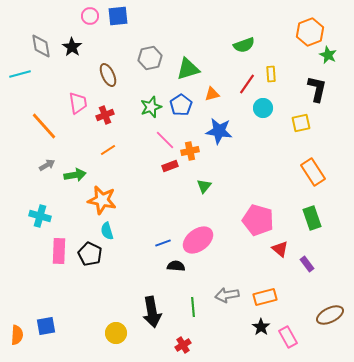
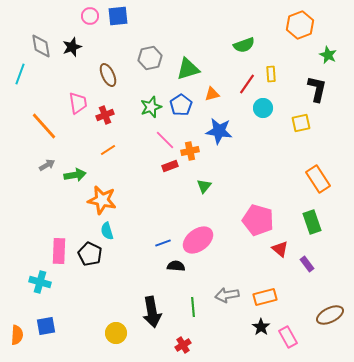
orange hexagon at (310, 32): moved 10 px left, 7 px up
black star at (72, 47): rotated 18 degrees clockwise
cyan line at (20, 74): rotated 55 degrees counterclockwise
orange rectangle at (313, 172): moved 5 px right, 7 px down
cyan cross at (40, 216): moved 66 px down
green rectangle at (312, 218): moved 4 px down
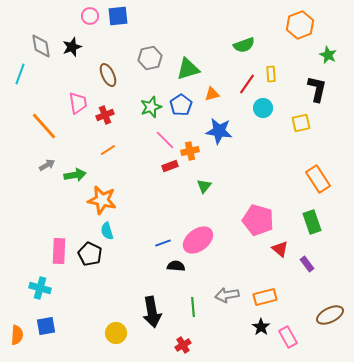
cyan cross at (40, 282): moved 6 px down
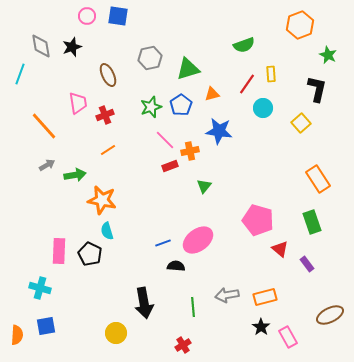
pink circle at (90, 16): moved 3 px left
blue square at (118, 16): rotated 15 degrees clockwise
yellow square at (301, 123): rotated 30 degrees counterclockwise
black arrow at (152, 312): moved 8 px left, 9 px up
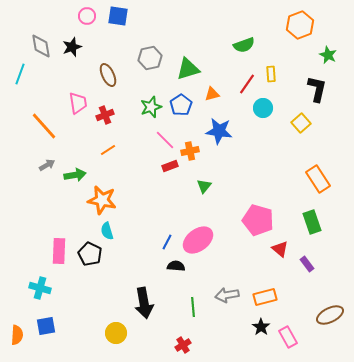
blue line at (163, 243): moved 4 px right, 1 px up; rotated 42 degrees counterclockwise
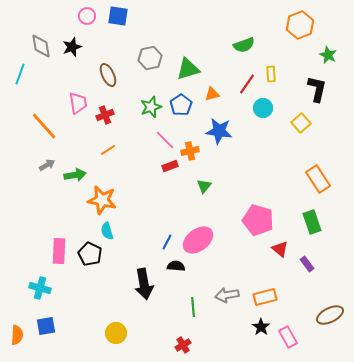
black arrow at (144, 303): moved 19 px up
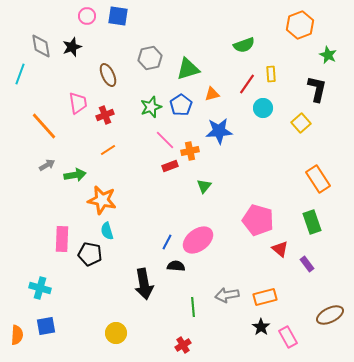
blue star at (219, 131): rotated 12 degrees counterclockwise
pink rectangle at (59, 251): moved 3 px right, 12 px up
black pentagon at (90, 254): rotated 15 degrees counterclockwise
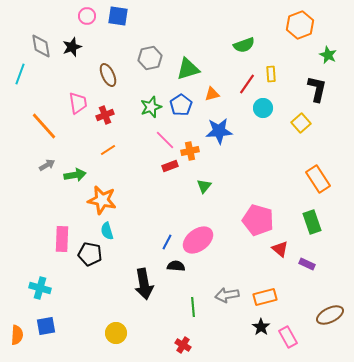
purple rectangle at (307, 264): rotated 28 degrees counterclockwise
red cross at (183, 345): rotated 28 degrees counterclockwise
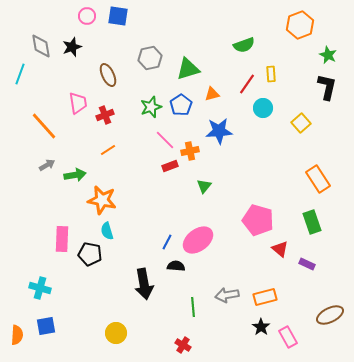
black L-shape at (317, 89): moved 10 px right, 2 px up
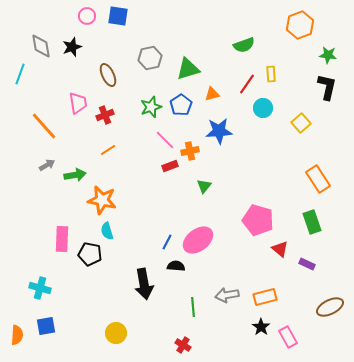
green star at (328, 55): rotated 18 degrees counterclockwise
brown ellipse at (330, 315): moved 8 px up
